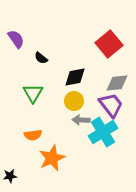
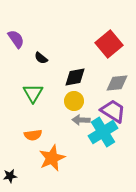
purple trapezoid: moved 2 px right, 6 px down; rotated 20 degrees counterclockwise
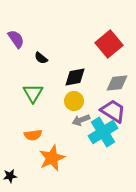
gray arrow: rotated 24 degrees counterclockwise
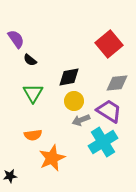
black semicircle: moved 11 px left, 2 px down
black diamond: moved 6 px left
purple trapezoid: moved 4 px left
cyan cross: moved 10 px down
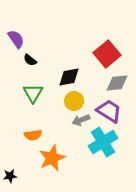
red square: moved 2 px left, 10 px down
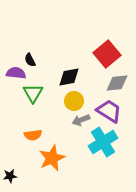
purple semicircle: moved 34 px down; rotated 48 degrees counterclockwise
black semicircle: rotated 24 degrees clockwise
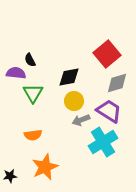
gray diamond: rotated 10 degrees counterclockwise
orange star: moved 7 px left, 9 px down
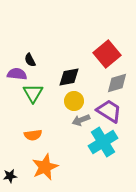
purple semicircle: moved 1 px right, 1 px down
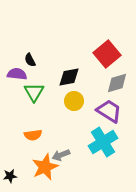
green triangle: moved 1 px right, 1 px up
gray arrow: moved 20 px left, 35 px down
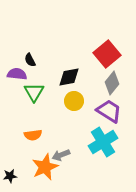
gray diamond: moved 5 px left; rotated 35 degrees counterclockwise
